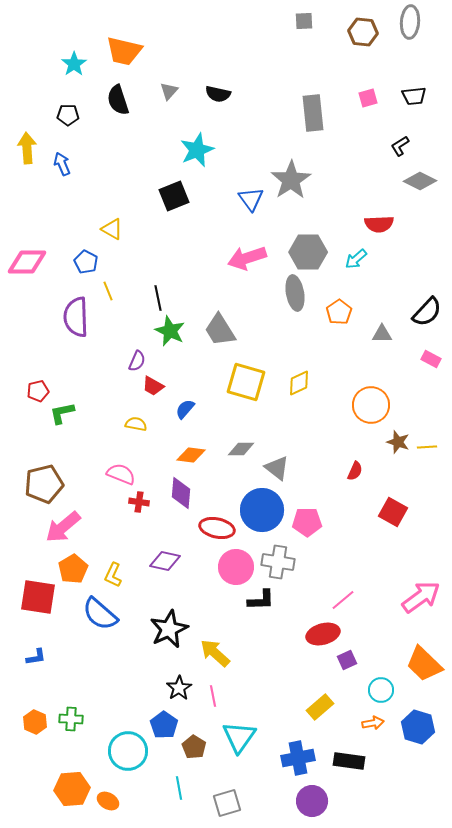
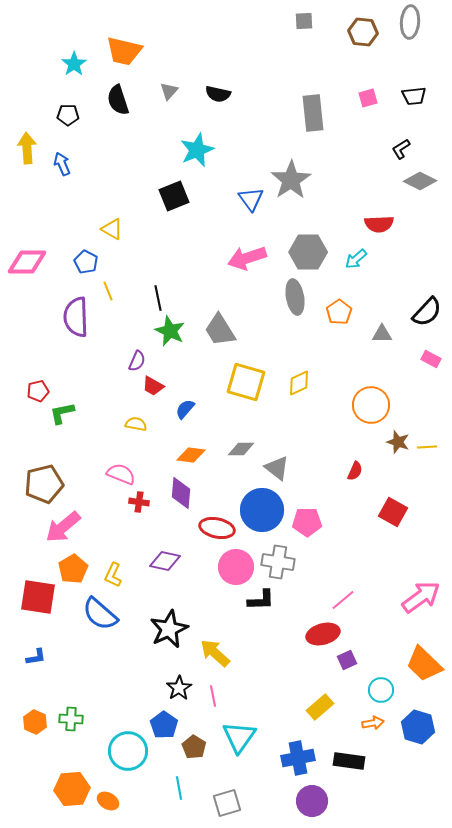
black L-shape at (400, 146): moved 1 px right, 3 px down
gray ellipse at (295, 293): moved 4 px down
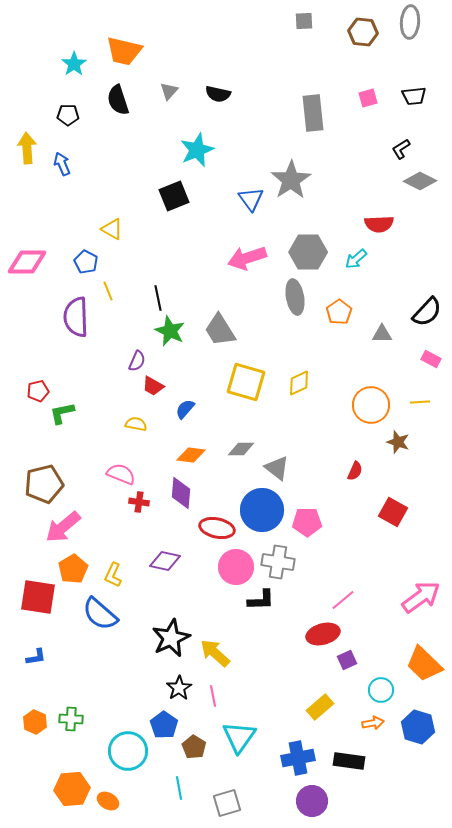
yellow line at (427, 447): moved 7 px left, 45 px up
black star at (169, 629): moved 2 px right, 9 px down
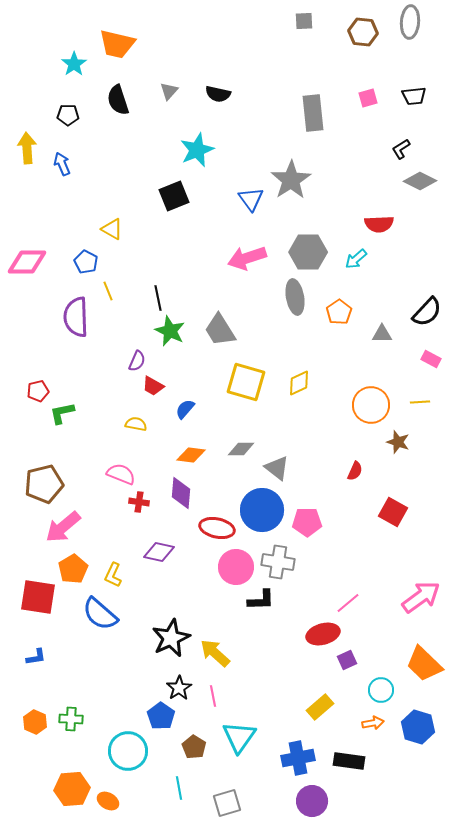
orange trapezoid at (124, 51): moved 7 px left, 7 px up
purple diamond at (165, 561): moved 6 px left, 9 px up
pink line at (343, 600): moved 5 px right, 3 px down
blue pentagon at (164, 725): moved 3 px left, 9 px up
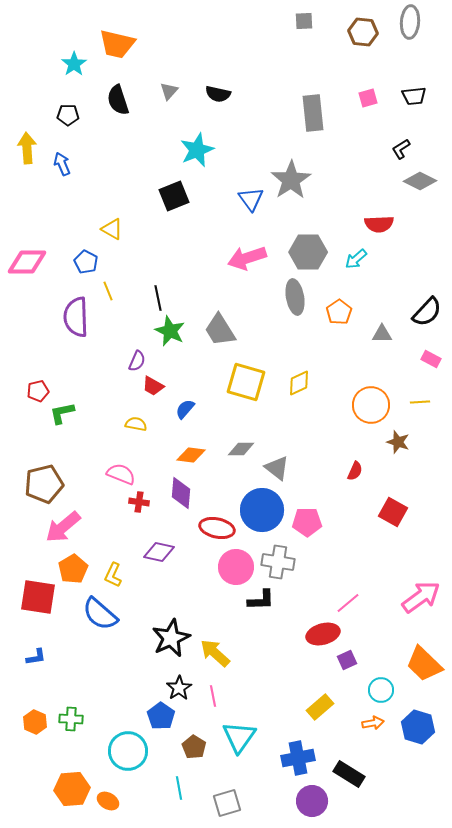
black rectangle at (349, 761): moved 13 px down; rotated 24 degrees clockwise
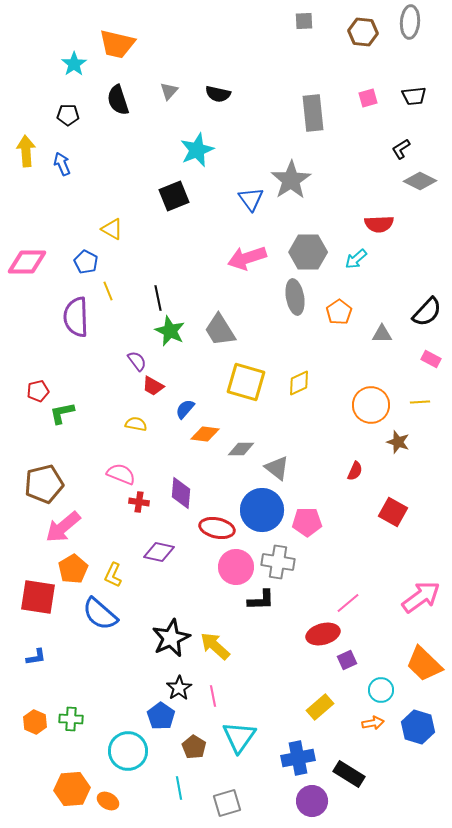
yellow arrow at (27, 148): moved 1 px left, 3 px down
purple semicircle at (137, 361): rotated 60 degrees counterclockwise
orange diamond at (191, 455): moved 14 px right, 21 px up
yellow arrow at (215, 653): moved 7 px up
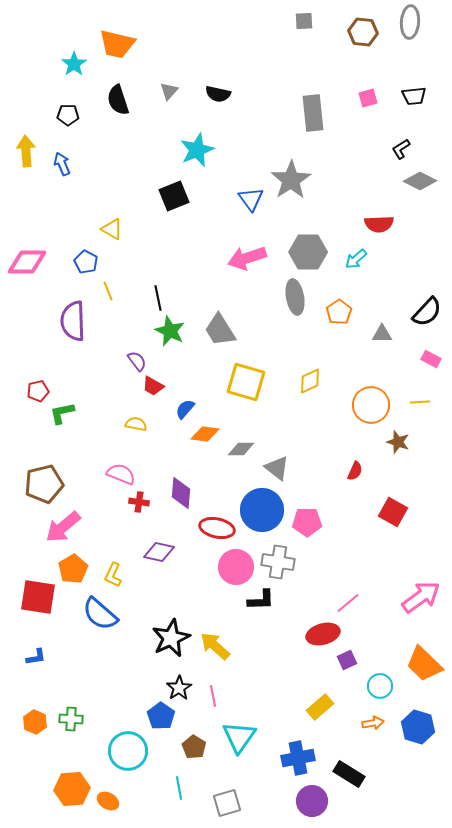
purple semicircle at (76, 317): moved 3 px left, 4 px down
yellow diamond at (299, 383): moved 11 px right, 2 px up
cyan circle at (381, 690): moved 1 px left, 4 px up
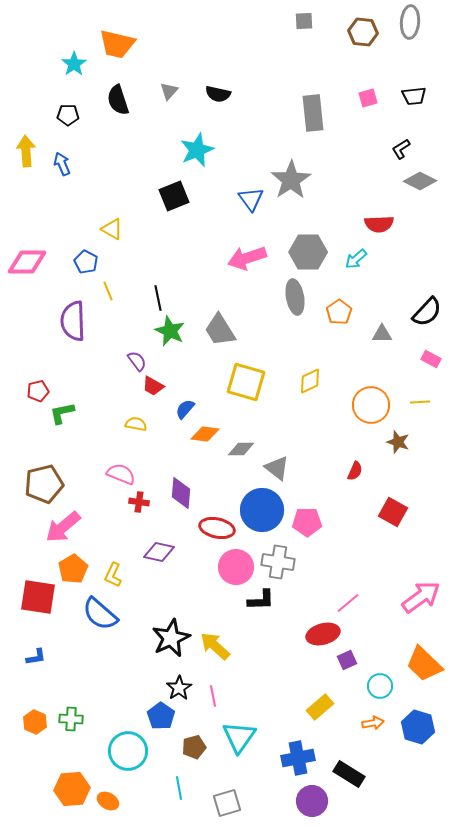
brown pentagon at (194, 747): rotated 25 degrees clockwise
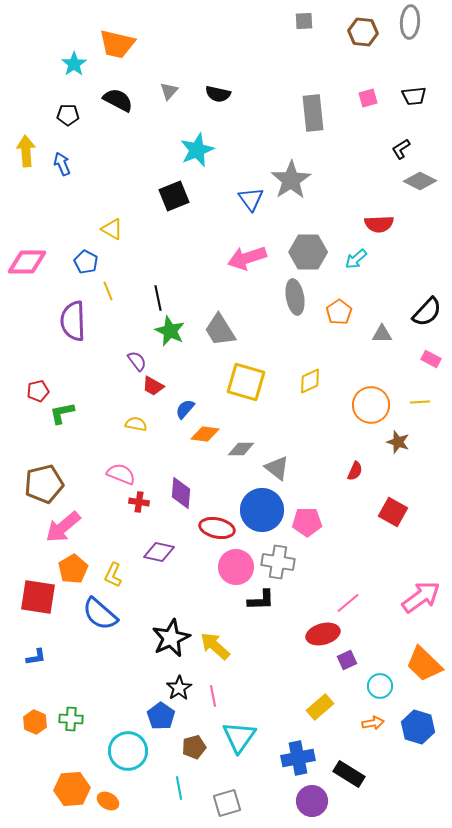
black semicircle at (118, 100): rotated 136 degrees clockwise
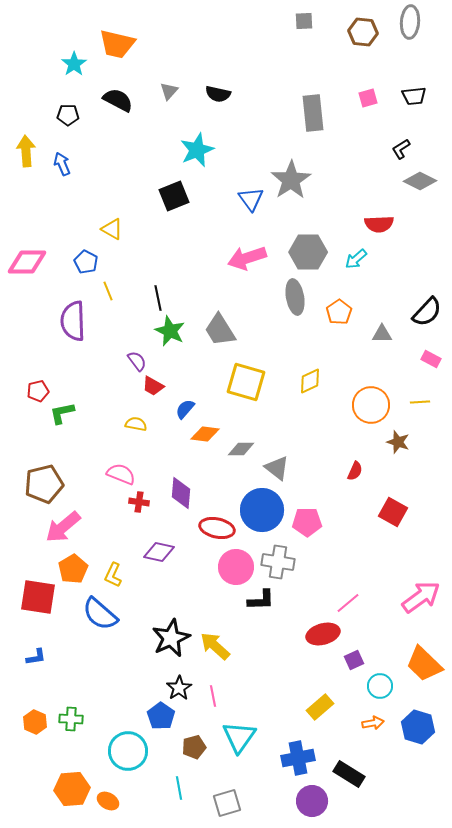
purple square at (347, 660): moved 7 px right
